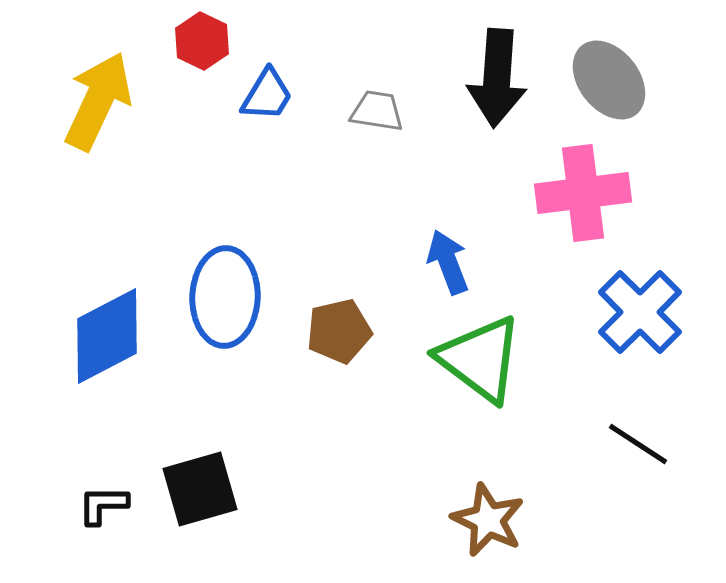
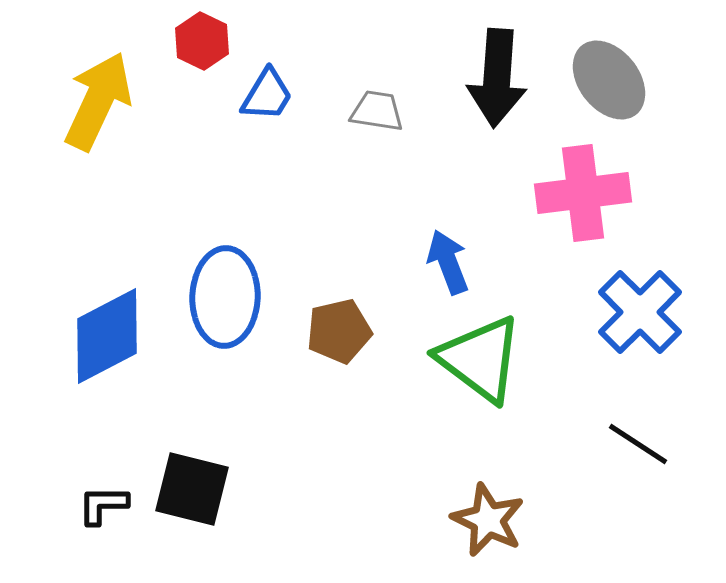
black square: moved 8 px left; rotated 30 degrees clockwise
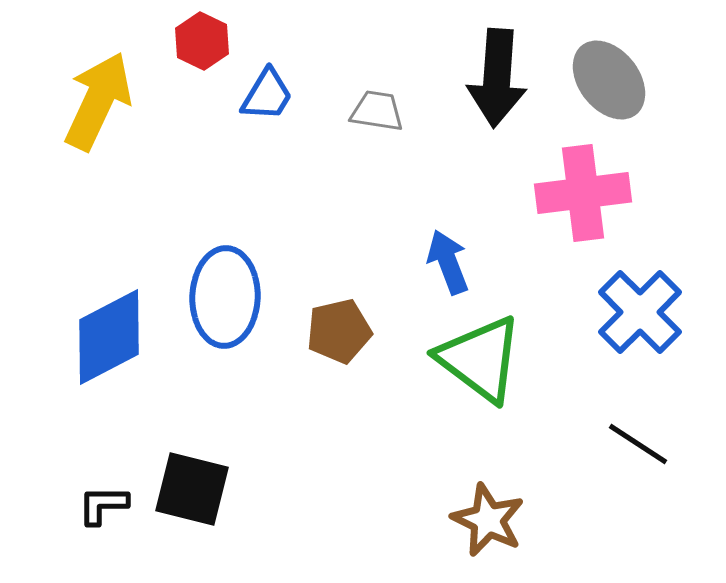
blue diamond: moved 2 px right, 1 px down
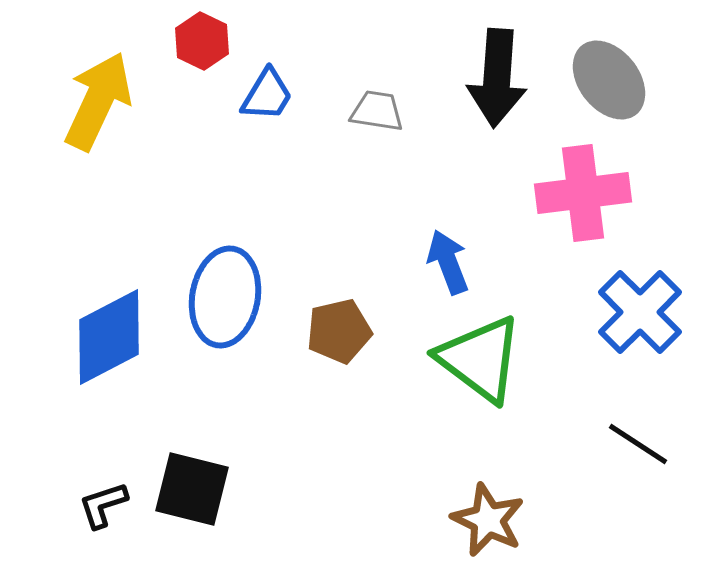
blue ellipse: rotated 8 degrees clockwise
black L-shape: rotated 18 degrees counterclockwise
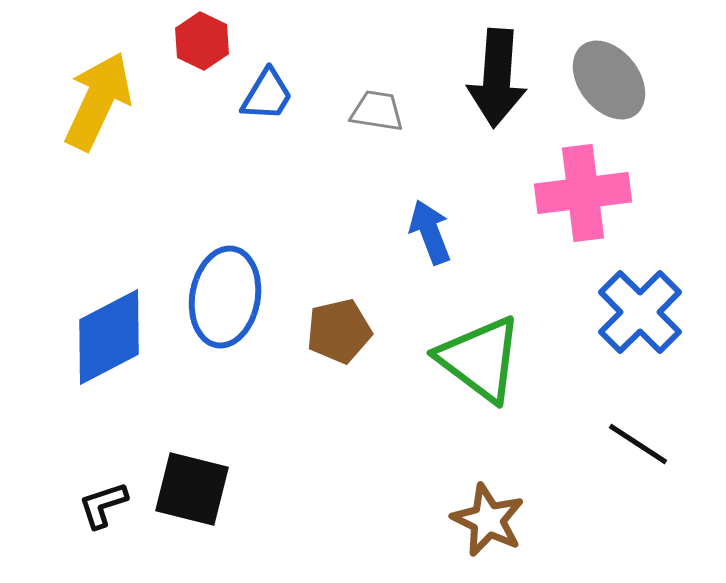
blue arrow: moved 18 px left, 30 px up
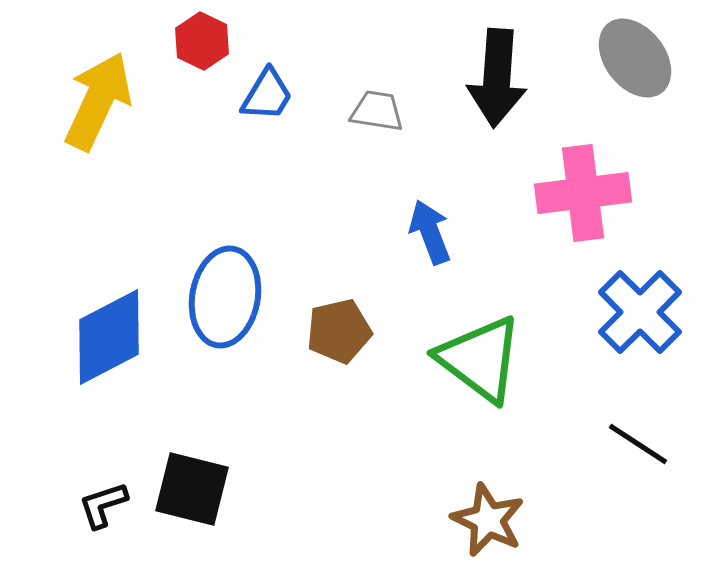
gray ellipse: moved 26 px right, 22 px up
